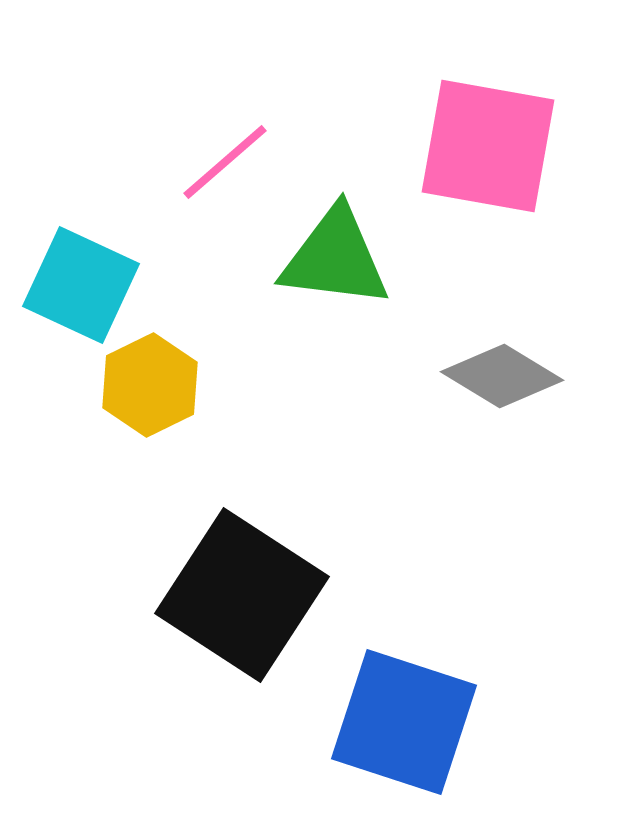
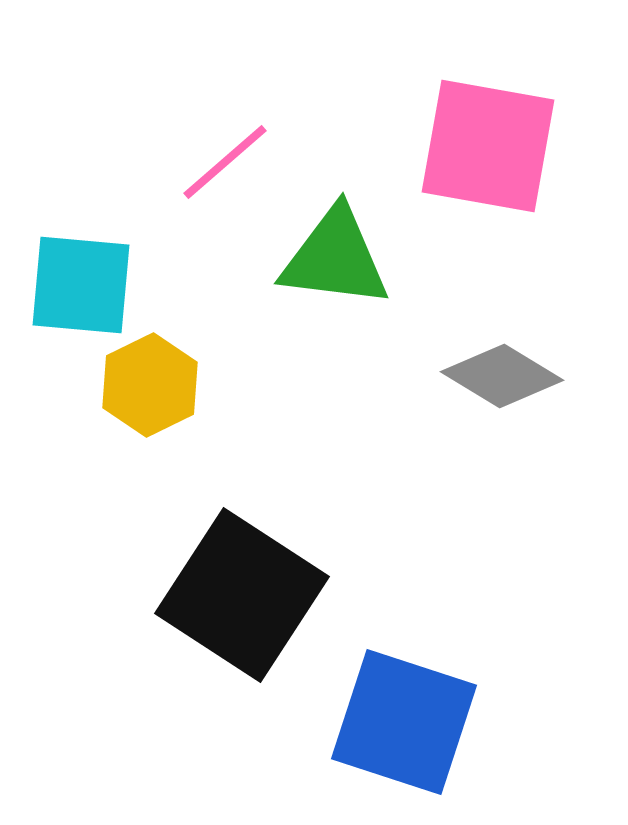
cyan square: rotated 20 degrees counterclockwise
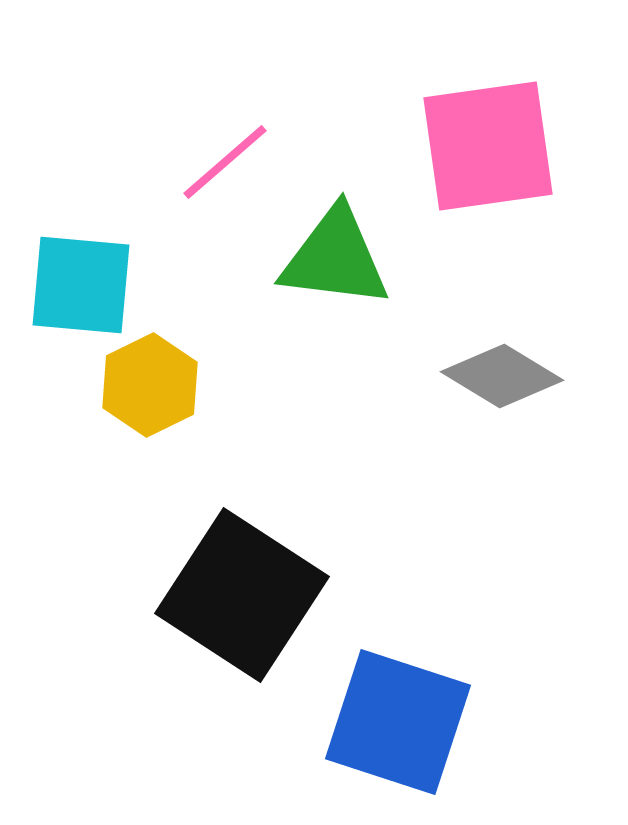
pink square: rotated 18 degrees counterclockwise
blue square: moved 6 px left
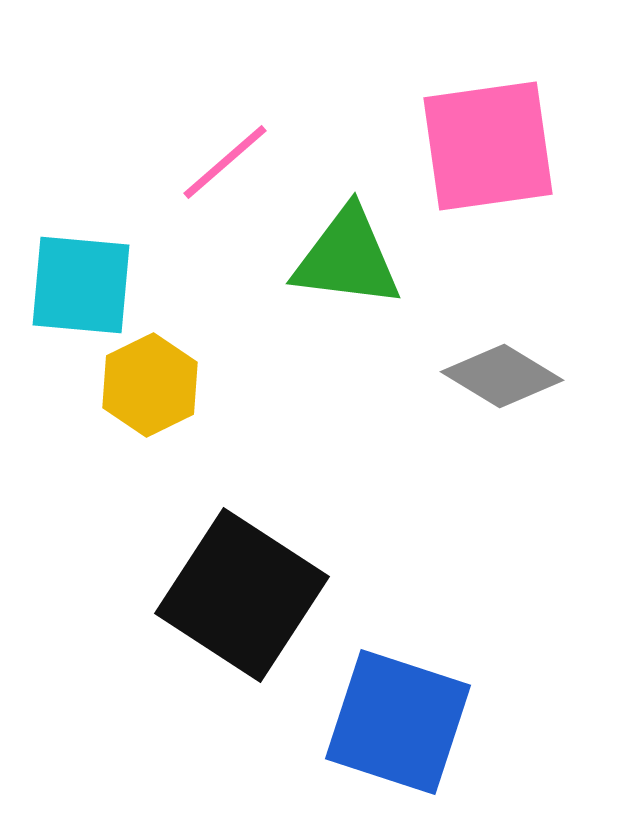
green triangle: moved 12 px right
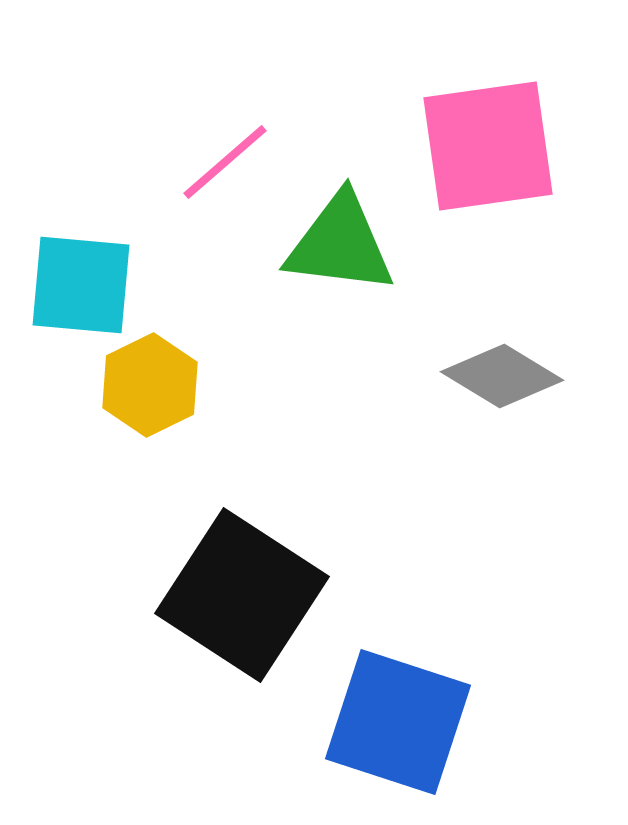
green triangle: moved 7 px left, 14 px up
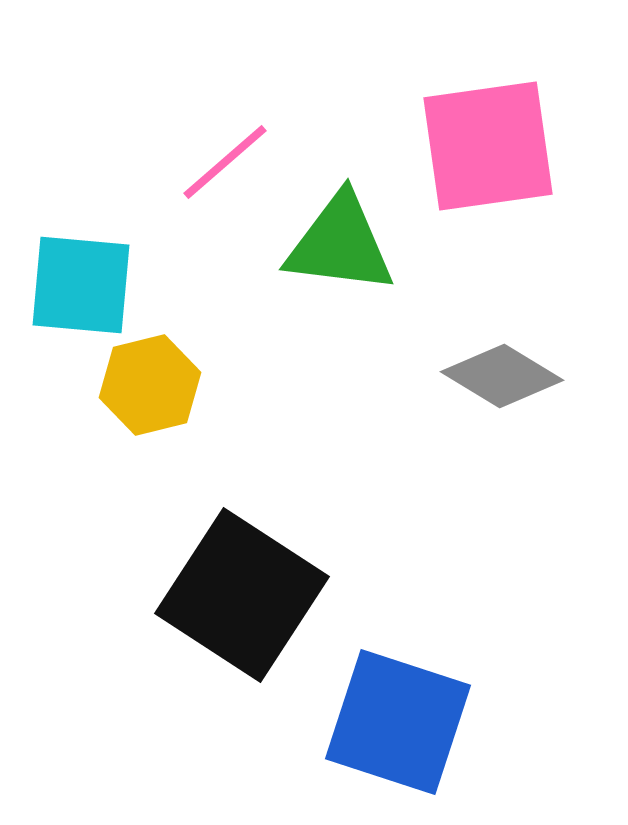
yellow hexagon: rotated 12 degrees clockwise
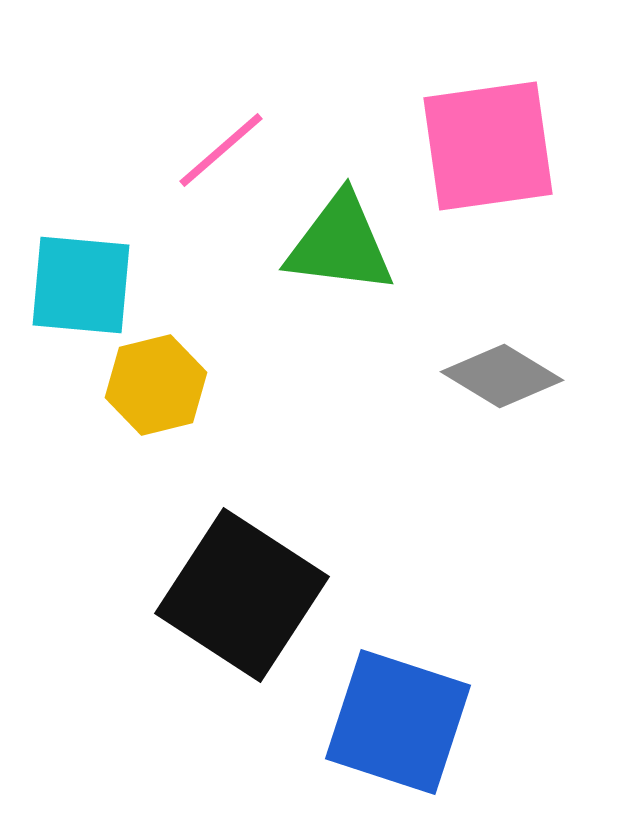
pink line: moved 4 px left, 12 px up
yellow hexagon: moved 6 px right
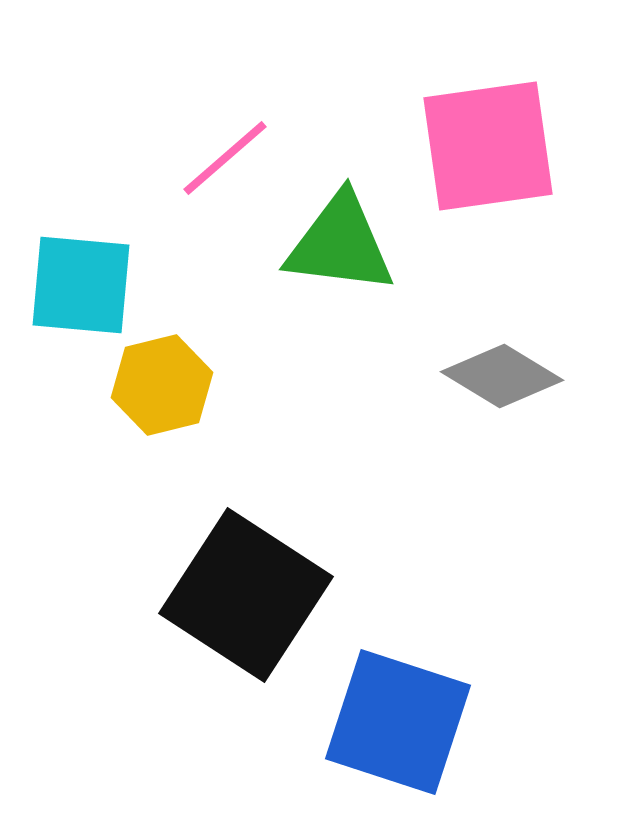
pink line: moved 4 px right, 8 px down
yellow hexagon: moved 6 px right
black square: moved 4 px right
